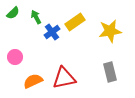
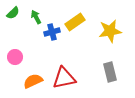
blue cross: rotated 21 degrees clockwise
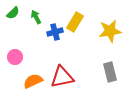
yellow rectangle: rotated 24 degrees counterclockwise
blue cross: moved 3 px right
red triangle: moved 2 px left, 1 px up
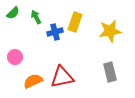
yellow rectangle: rotated 12 degrees counterclockwise
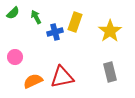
yellow star: rotated 25 degrees counterclockwise
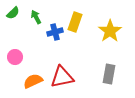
gray rectangle: moved 1 px left, 2 px down; rotated 24 degrees clockwise
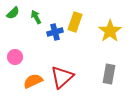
red triangle: rotated 30 degrees counterclockwise
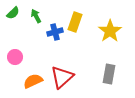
green arrow: moved 1 px up
